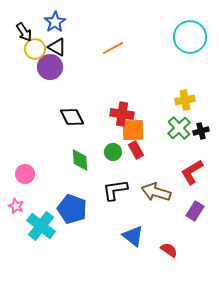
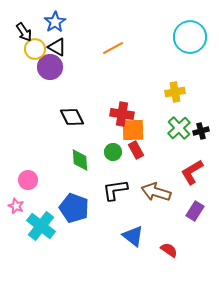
yellow cross: moved 10 px left, 8 px up
pink circle: moved 3 px right, 6 px down
blue pentagon: moved 2 px right, 1 px up
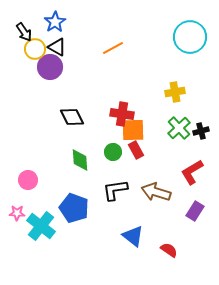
pink star: moved 1 px right, 7 px down; rotated 21 degrees counterclockwise
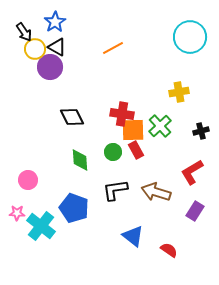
yellow cross: moved 4 px right
green cross: moved 19 px left, 2 px up
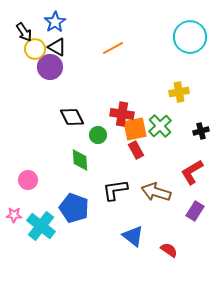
orange square: moved 2 px right, 1 px up; rotated 10 degrees counterclockwise
green circle: moved 15 px left, 17 px up
pink star: moved 3 px left, 2 px down
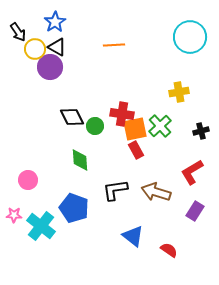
black arrow: moved 6 px left
orange line: moved 1 px right, 3 px up; rotated 25 degrees clockwise
green circle: moved 3 px left, 9 px up
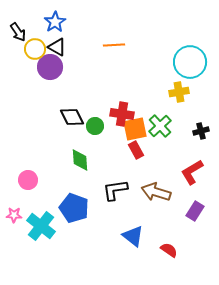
cyan circle: moved 25 px down
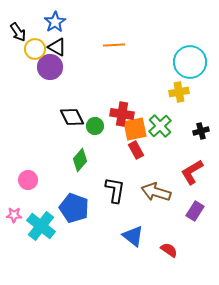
green diamond: rotated 45 degrees clockwise
black L-shape: rotated 108 degrees clockwise
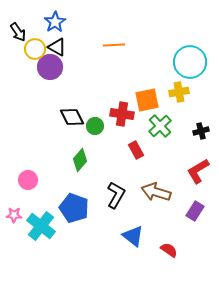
orange square: moved 12 px right, 29 px up
red L-shape: moved 6 px right, 1 px up
black L-shape: moved 1 px right, 5 px down; rotated 20 degrees clockwise
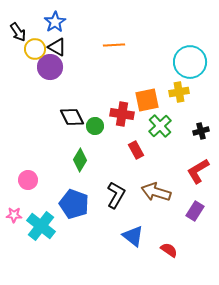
green diamond: rotated 10 degrees counterclockwise
blue pentagon: moved 4 px up
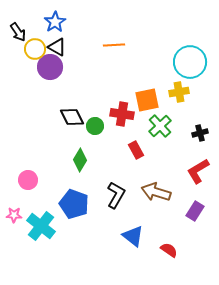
black cross: moved 1 px left, 2 px down
